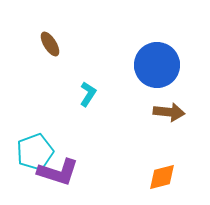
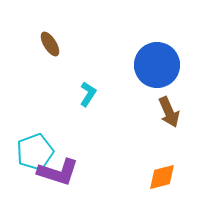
brown arrow: rotated 60 degrees clockwise
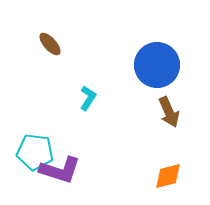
brown ellipse: rotated 10 degrees counterclockwise
cyan L-shape: moved 4 px down
cyan pentagon: rotated 27 degrees clockwise
purple L-shape: moved 2 px right, 2 px up
orange diamond: moved 6 px right, 1 px up
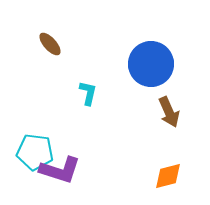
blue circle: moved 6 px left, 1 px up
cyan L-shape: moved 5 px up; rotated 20 degrees counterclockwise
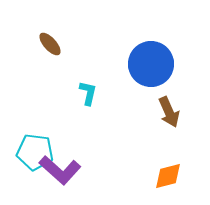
purple L-shape: rotated 24 degrees clockwise
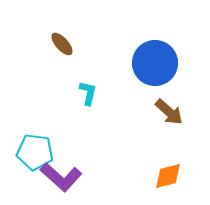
brown ellipse: moved 12 px right
blue circle: moved 4 px right, 1 px up
brown arrow: rotated 24 degrees counterclockwise
purple L-shape: moved 1 px right, 7 px down
